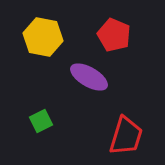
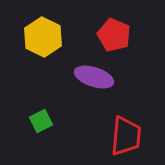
yellow hexagon: rotated 15 degrees clockwise
purple ellipse: moved 5 px right; rotated 12 degrees counterclockwise
red trapezoid: rotated 12 degrees counterclockwise
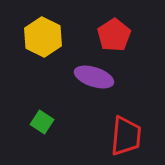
red pentagon: rotated 16 degrees clockwise
green square: moved 1 px right, 1 px down; rotated 30 degrees counterclockwise
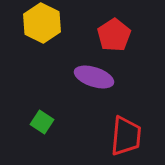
yellow hexagon: moved 1 px left, 14 px up
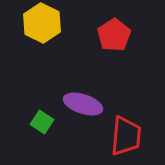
purple ellipse: moved 11 px left, 27 px down
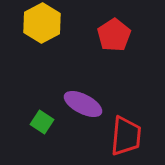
yellow hexagon: rotated 6 degrees clockwise
purple ellipse: rotated 9 degrees clockwise
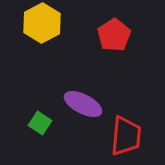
green square: moved 2 px left, 1 px down
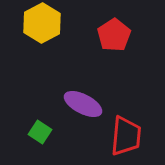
green square: moved 9 px down
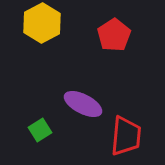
green square: moved 2 px up; rotated 25 degrees clockwise
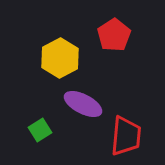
yellow hexagon: moved 18 px right, 35 px down
